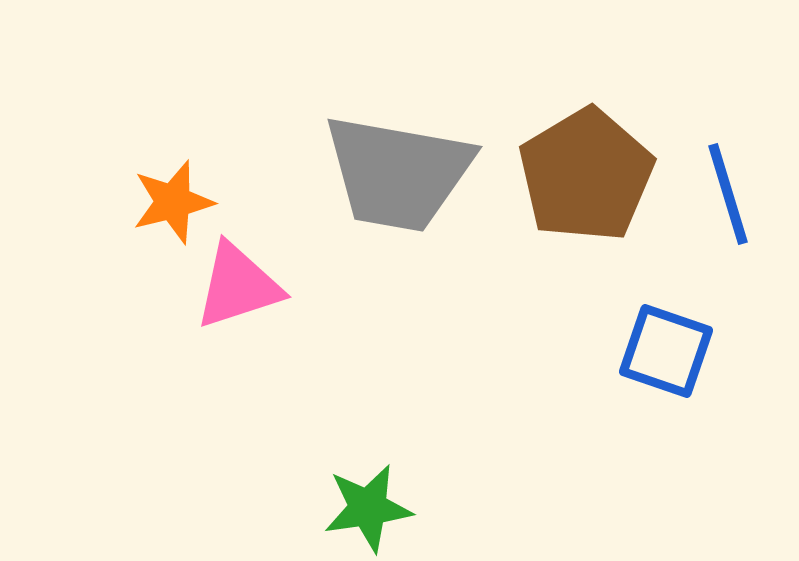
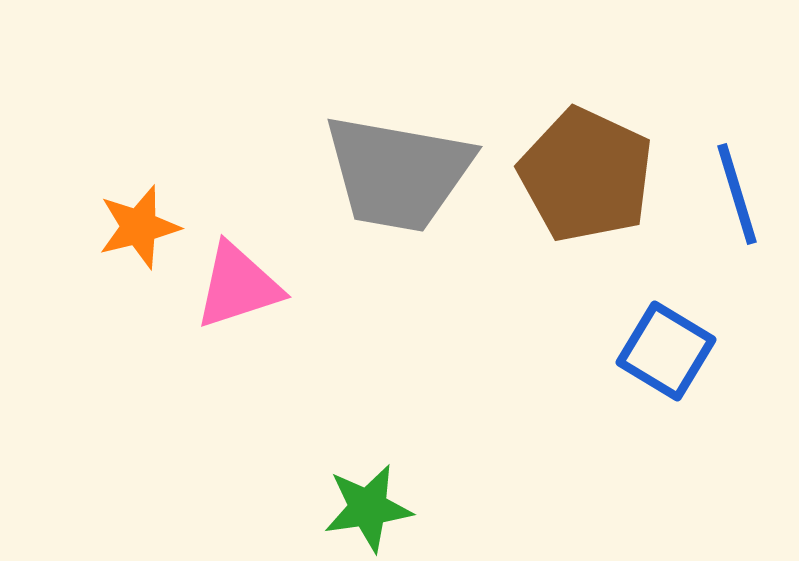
brown pentagon: rotated 16 degrees counterclockwise
blue line: moved 9 px right
orange star: moved 34 px left, 25 px down
blue square: rotated 12 degrees clockwise
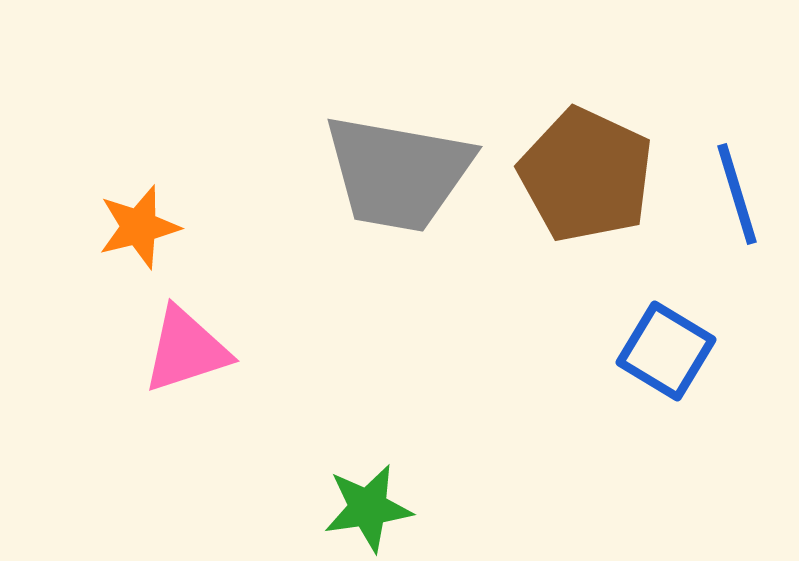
pink triangle: moved 52 px left, 64 px down
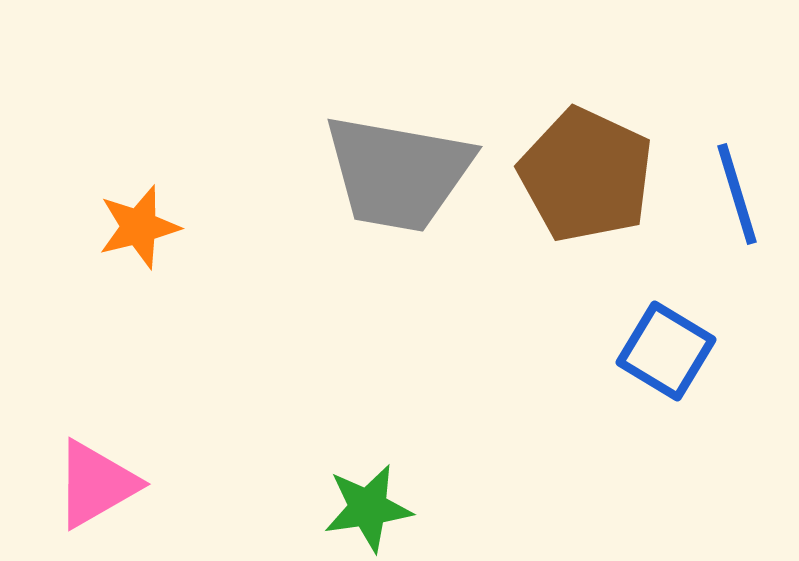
pink triangle: moved 90 px left, 134 px down; rotated 12 degrees counterclockwise
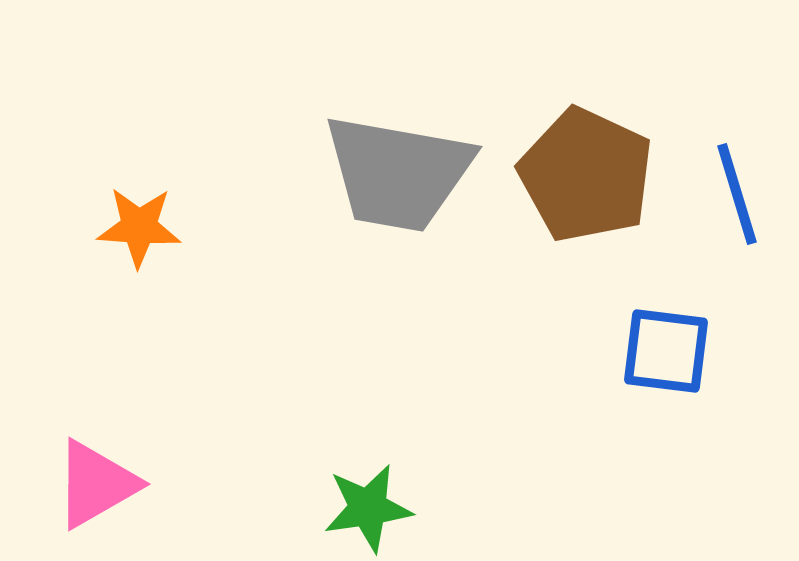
orange star: rotated 18 degrees clockwise
blue square: rotated 24 degrees counterclockwise
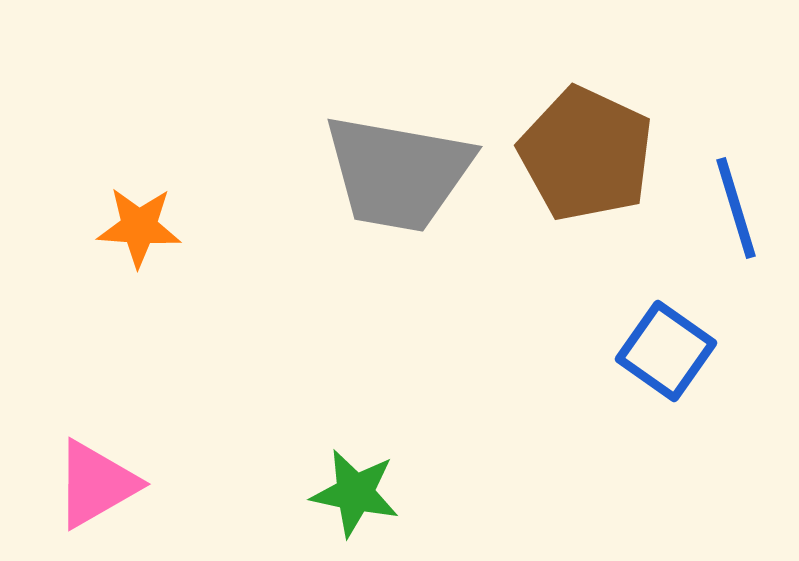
brown pentagon: moved 21 px up
blue line: moved 1 px left, 14 px down
blue square: rotated 28 degrees clockwise
green star: moved 13 px left, 15 px up; rotated 20 degrees clockwise
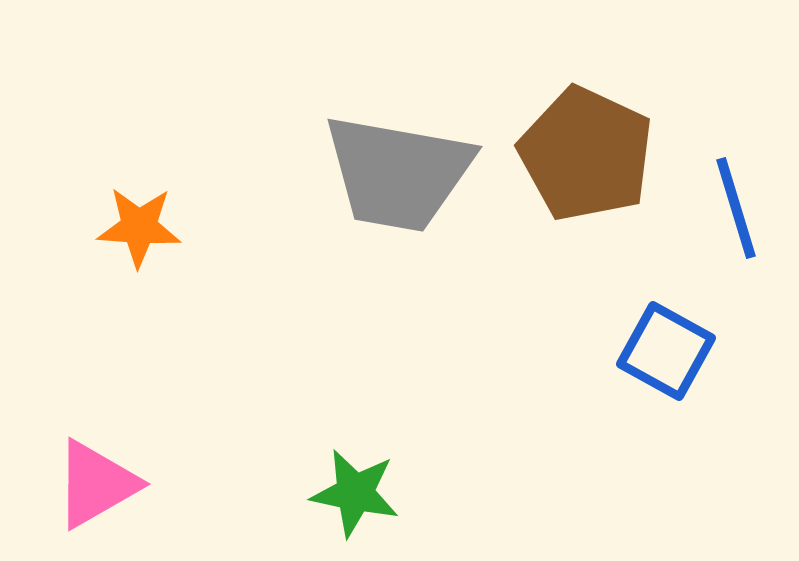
blue square: rotated 6 degrees counterclockwise
